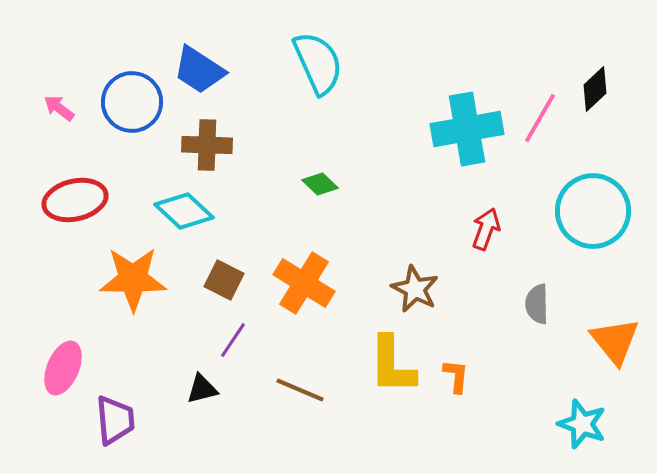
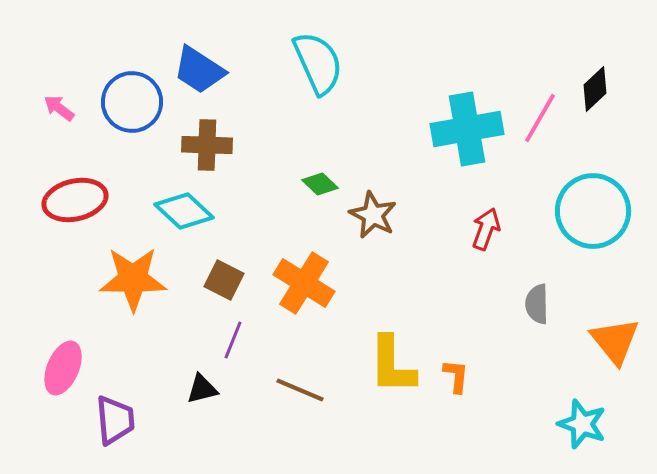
brown star: moved 42 px left, 74 px up
purple line: rotated 12 degrees counterclockwise
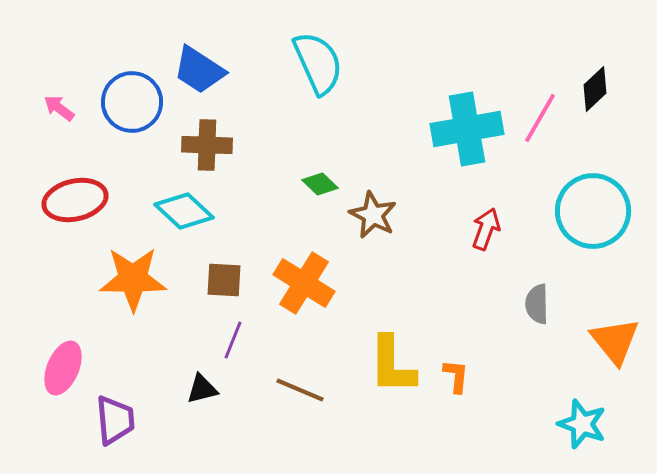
brown square: rotated 24 degrees counterclockwise
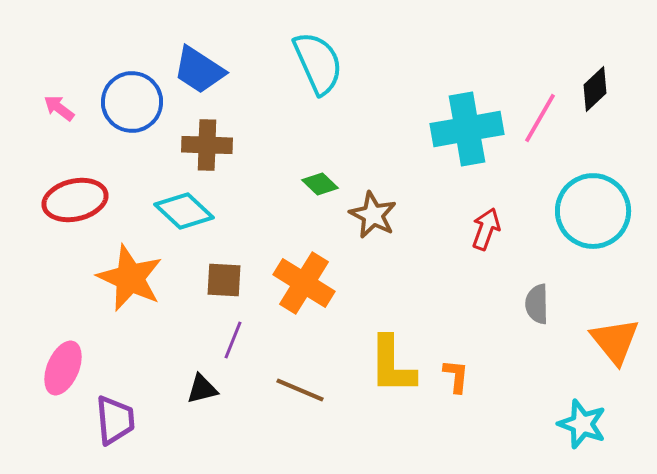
orange star: moved 3 px left, 1 px up; rotated 24 degrees clockwise
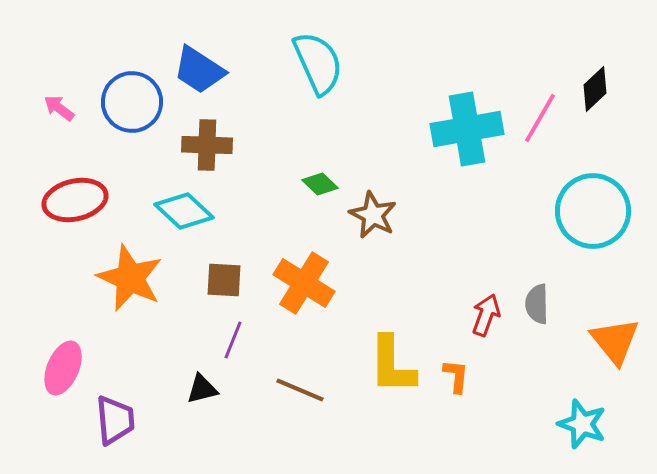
red arrow: moved 86 px down
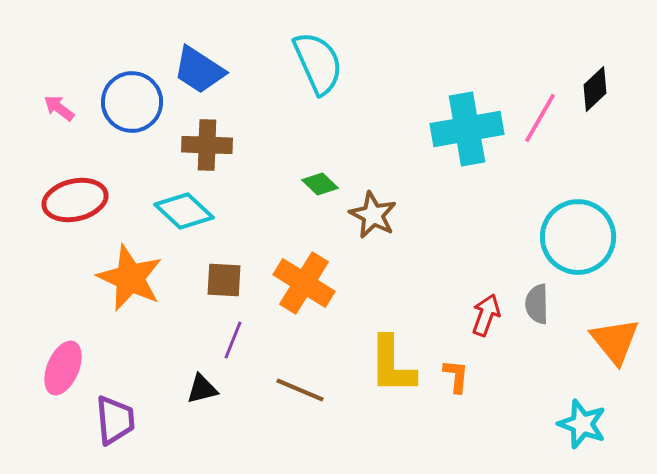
cyan circle: moved 15 px left, 26 px down
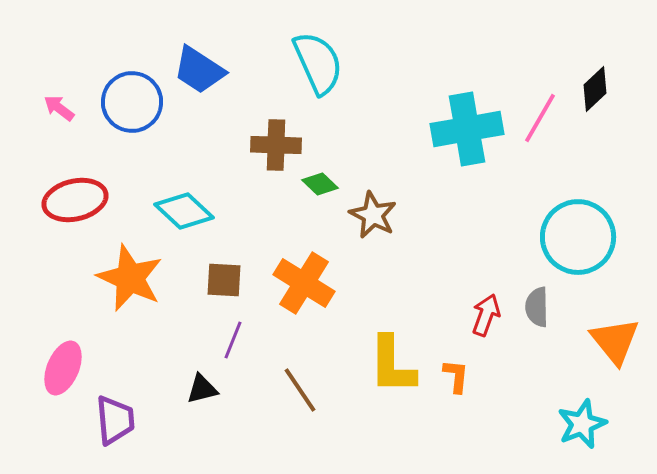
brown cross: moved 69 px right
gray semicircle: moved 3 px down
brown line: rotated 33 degrees clockwise
cyan star: rotated 30 degrees clockwise
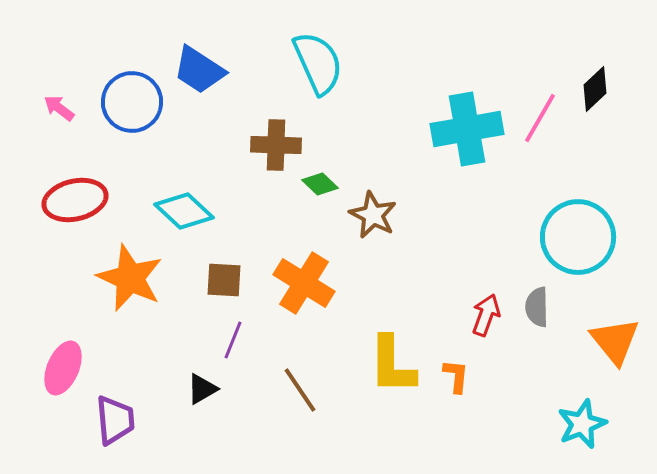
black triangle: rotated 16 degrees counterclockwise
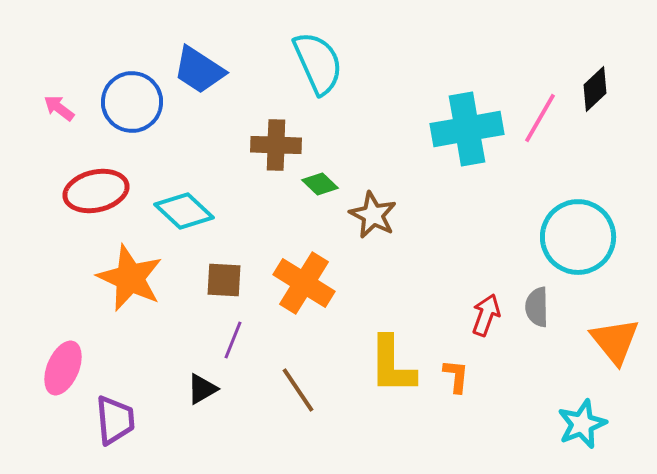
red ellipse: moved 21 px right, 9 px up
brown line: moved 2 px left
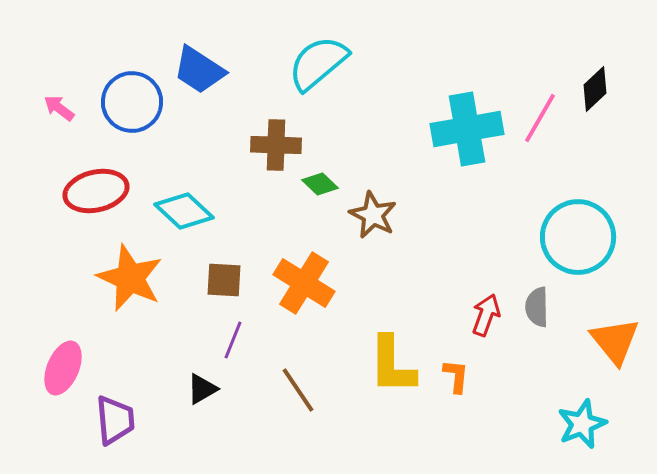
cyan semicircle: rotated 106 degrees counterclockwise
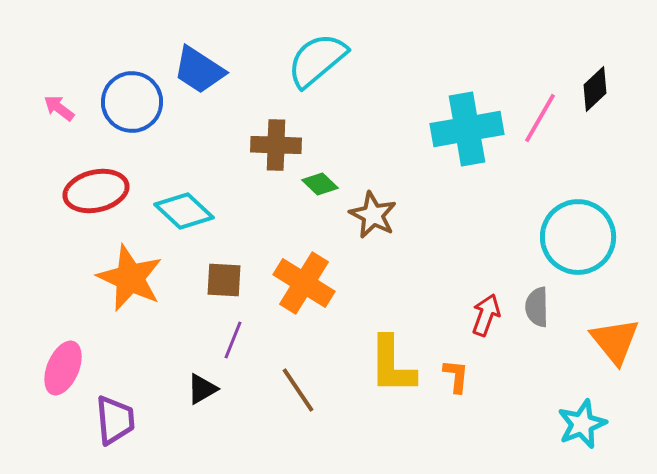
cyan semicircle: moved 1 px left, 3 px up
